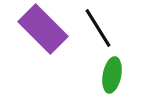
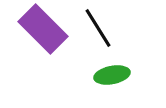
green ellipse: rotated 68 degrees clockwise
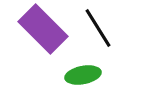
green ellipse: moved 29 px left
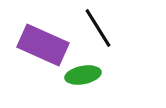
purple rectangle: moved 16 px down; rotated 21 degrees counterclockwise
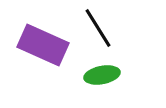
green ellipse: moved 19 px right
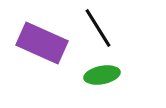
purple rectangle: moved 1 px left, 2 px up
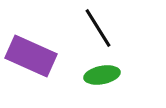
purple rectangle: moved 11 px left, 13 px down
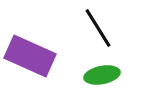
purple rectangle: moved 1 px left
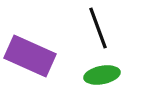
black line: rotated 12 degrees clockwise
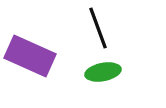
green ellipse: moved 1 px right, 3 px up
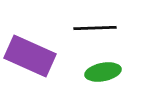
black line: moved 3 px left; rotated 72 degrees counterclockwise
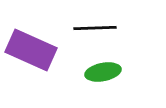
purple rectangle: moved 1 px right, 6 px up
